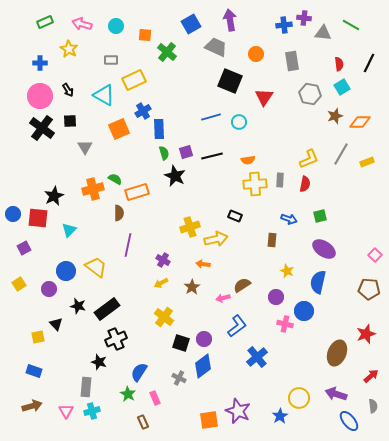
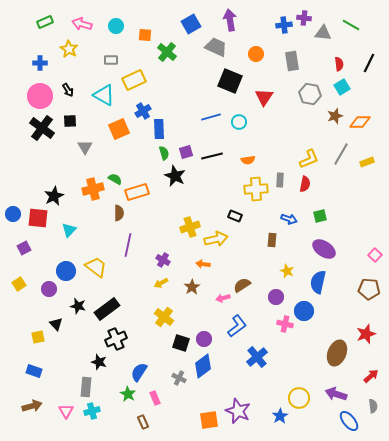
yellow cross at (255, 184): moved 1 px right, 5 px down
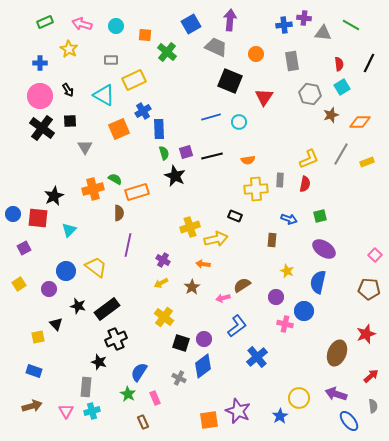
purple arrow at (230, 20): rotated 15 degrees clockwise
brown star at (335, 116): moved 4 px left, 1 px up
